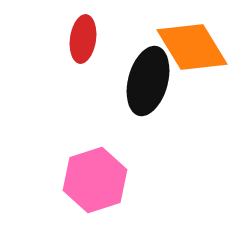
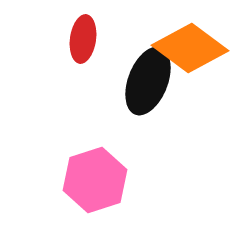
orange diamond: moved 2 px left, 1 px down; rotated 22 degrees counterclockwise
black ellipse: rotated 6 degrees clockwise
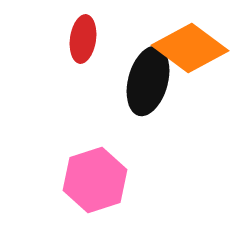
black ellipse: rotated 6 degrees counterclockwise
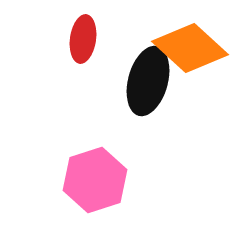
orange diamond: rotated 6 degrees clockwise
